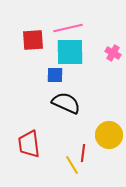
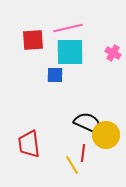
black semicircle: moved 22 px right, 20 px down
yellow circle: moved 3 px left
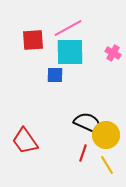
pink line: rotated 16 degrees counterclockwise
red trapezoid: moved 4 px left, 3 px up; rotated 28 degrees counterclockwise
red line: rotated 12 degrees clockwise
yellow line: moved 35 px right
